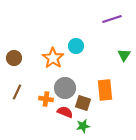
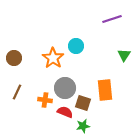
orange cross: moved 1 px left, 1 px down
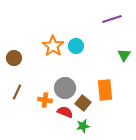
orange star: moved 12 px up
brown square: rotated 21 degrees clockwise
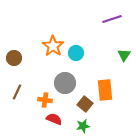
cyan circle: moved 7 px down
gray circle: moved 5 px up
brown square: moved 2 px right, 1 px down
red semicircle: moved 11 px left, 7 px down
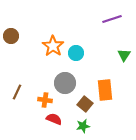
brown circle: moved 3 px left, 22 px up
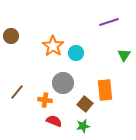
purple line: moved 3 px left, 3 px down
gray circle: moved 2 px left
brown line: rotated 14 degrees clockwise
red semicircle: moved 2 px down
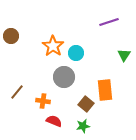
gray circle: moved 1 px right, 6 px up
orange cross: moved 2 px left, 1 px down
brown square: moved 1 px right
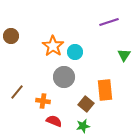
cyan circle: moved 1 px left, 1 px up
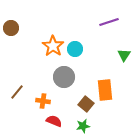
brown circle: moved 8 px up
cyan circle: moved 3 px up
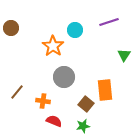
cyan circle: moved 19 px up
